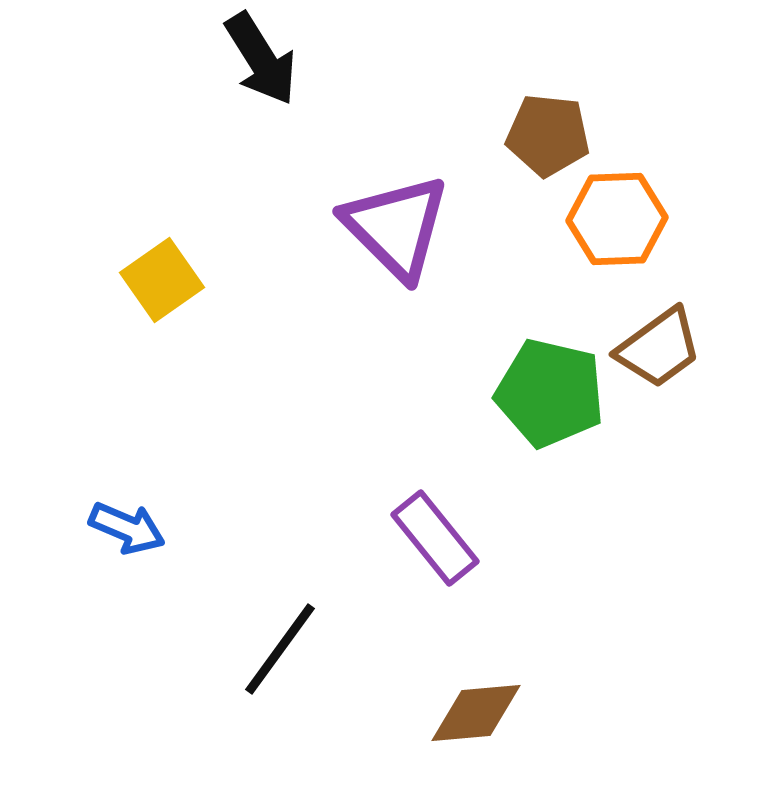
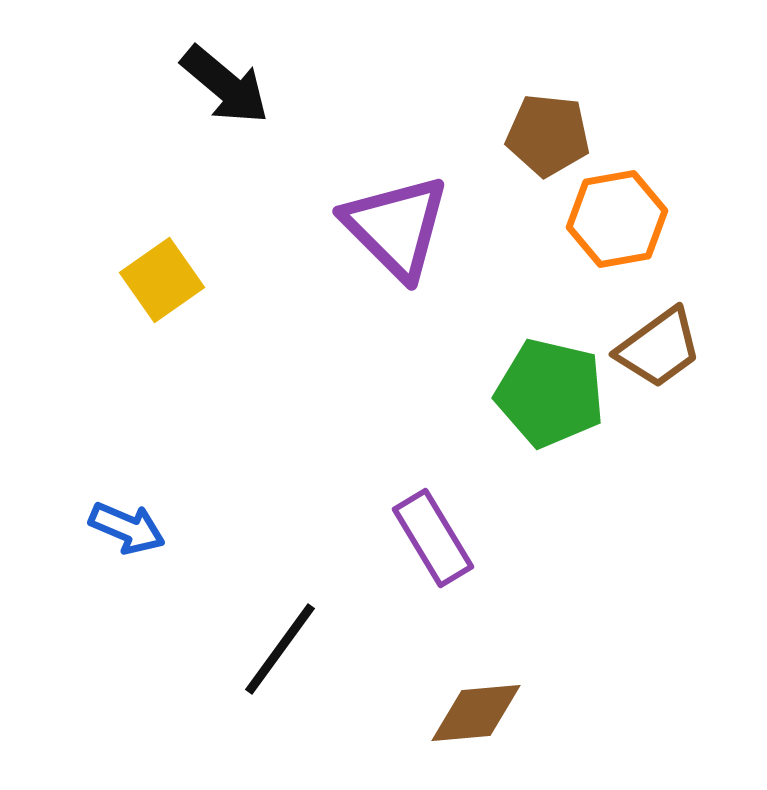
black arrow: moved 36 px left, 26 px down; rotated 18 degrees counterclockwise
orange hexagon: rotated 8 degrees counterclockwise
purple rectangle: moved 2 px left; rotated 8 degrees clockwise
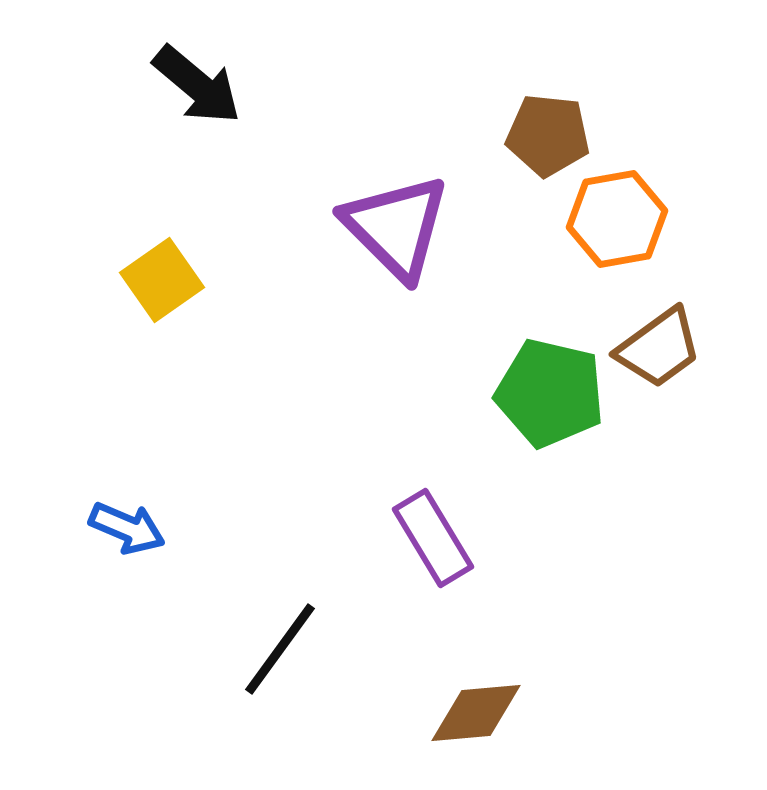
black arrow: moved 28 px left
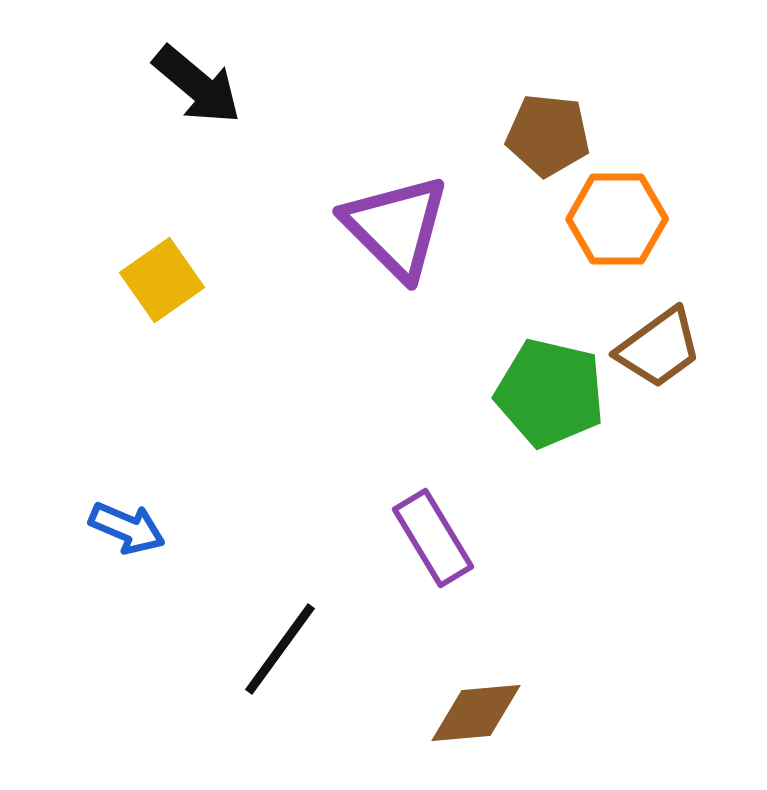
orange hexagon: rotated 10 degrees clockwise
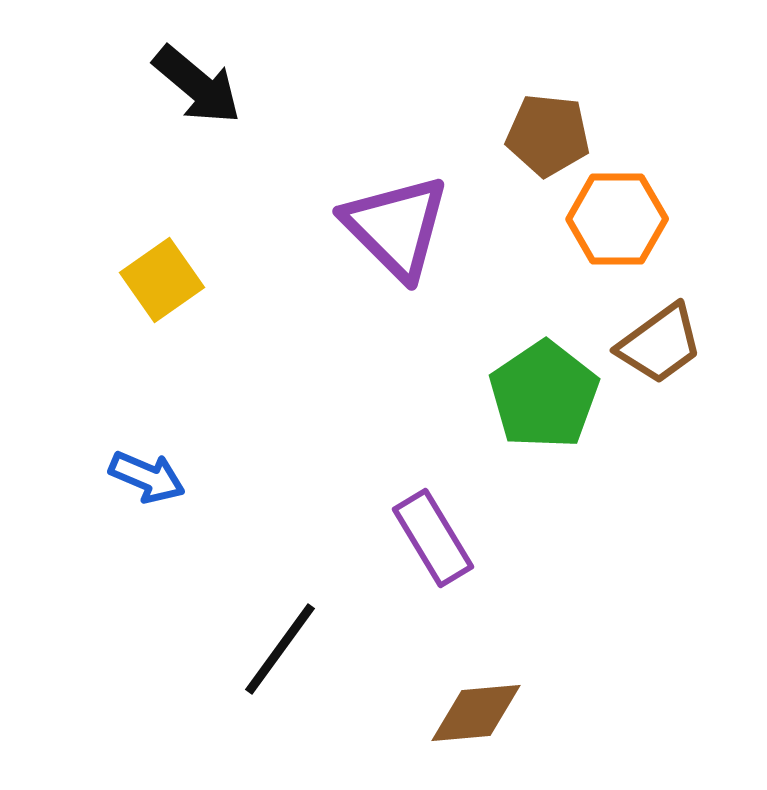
brown trapezoid: moved 1 px right, 4 px up
green pentagon: moved 6 px left, 2 px down; rotated 25 degrees clockwise
blue arrow: moved 20 px right, 51 px up
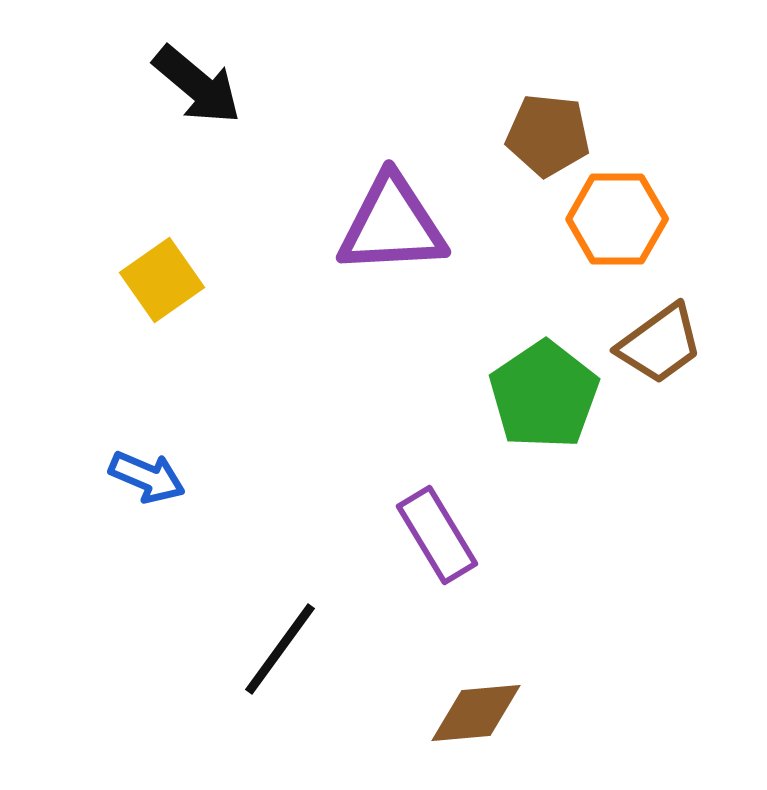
purple triangle: moved 4 px left, 2 px up; rotated 48 degrees counterclockwise
purple rectangle: moved 4 px right, 3 px up
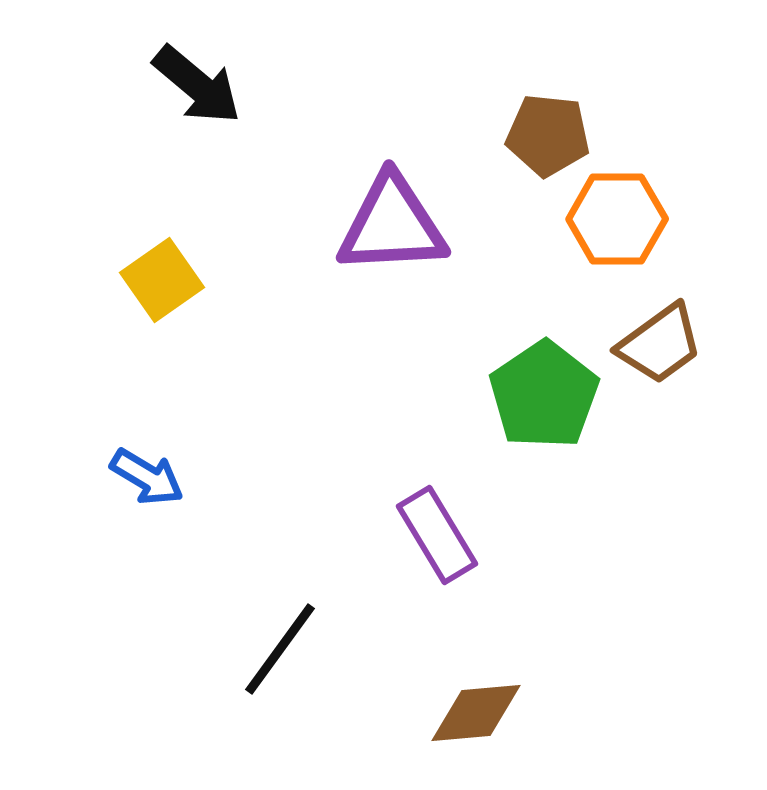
blue arrow: rotated 8 degrees clockwise
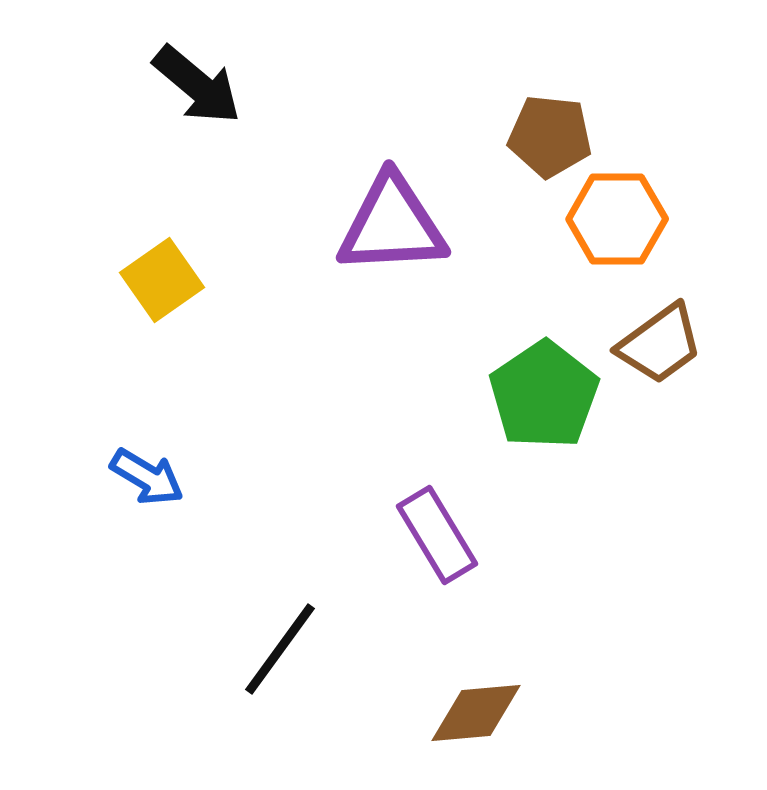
brown pentagon: moved 2 px right, 1 px down
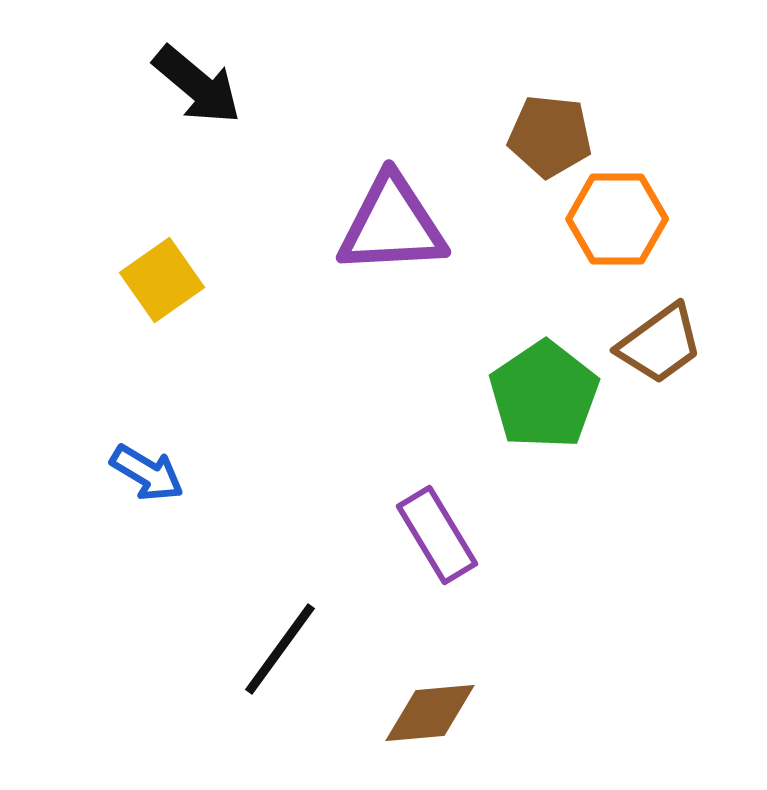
blue arrow: moved 4 px up
brown diamond: moved 46 px left
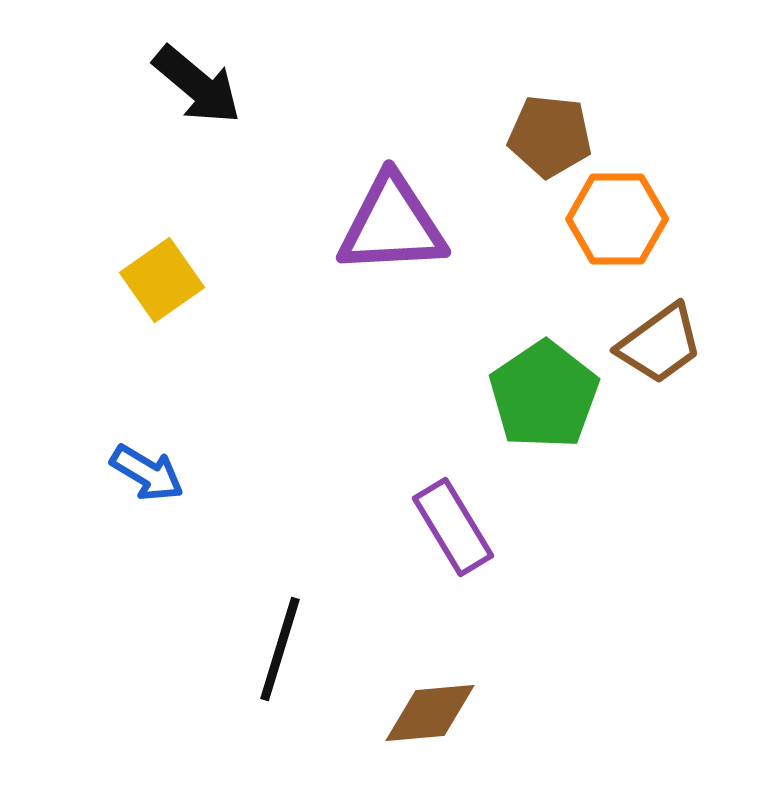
purple rectangle: moved 16 px right, 8 px up
black line: rotated 19 degrees counterclockwise
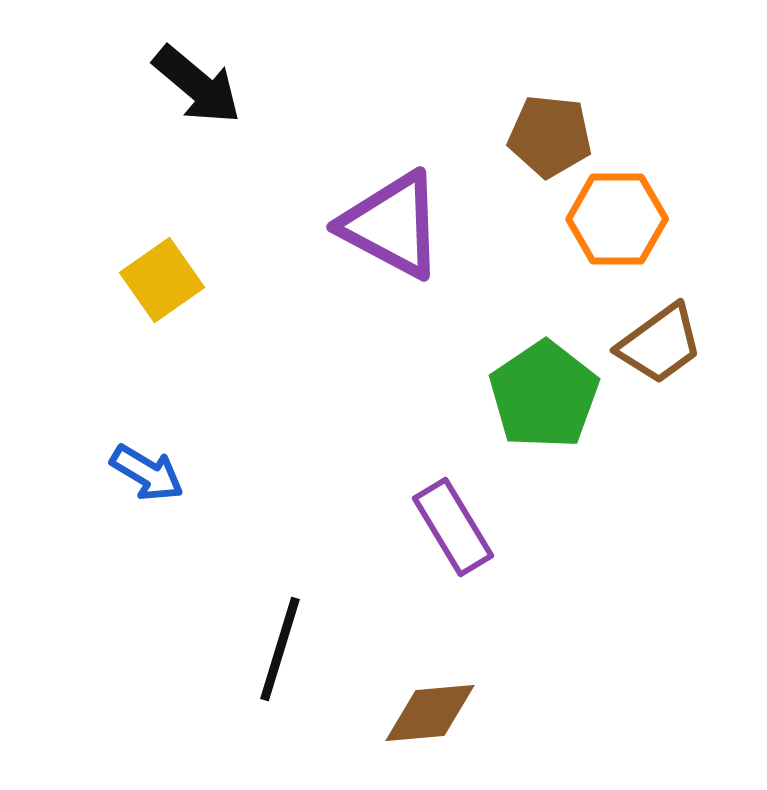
purple triangle: rotated 31 degrees clockwise
